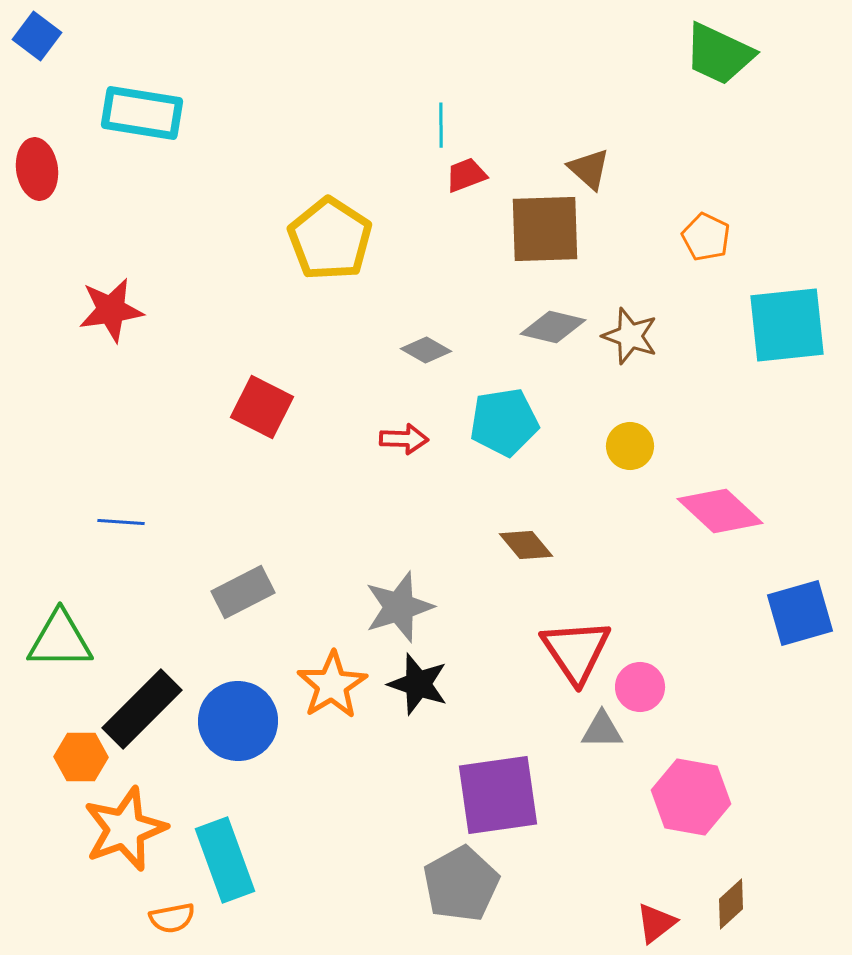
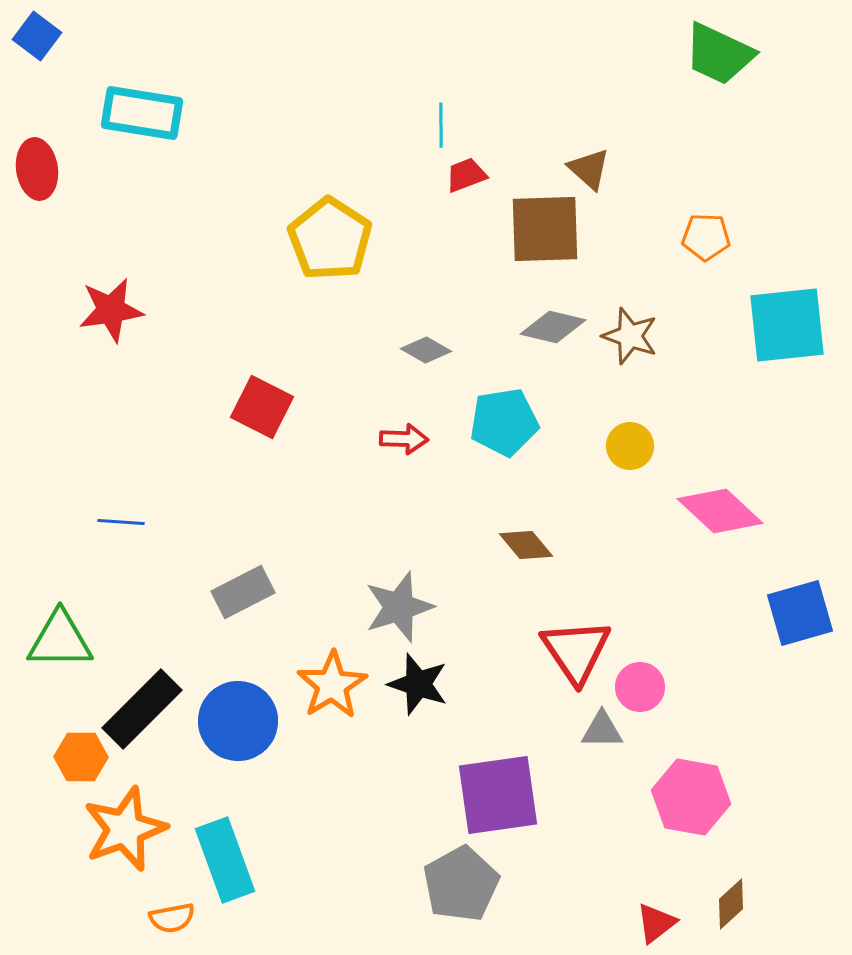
orange pentagon at (706, 237): rotated 24 degrees counterclockwise
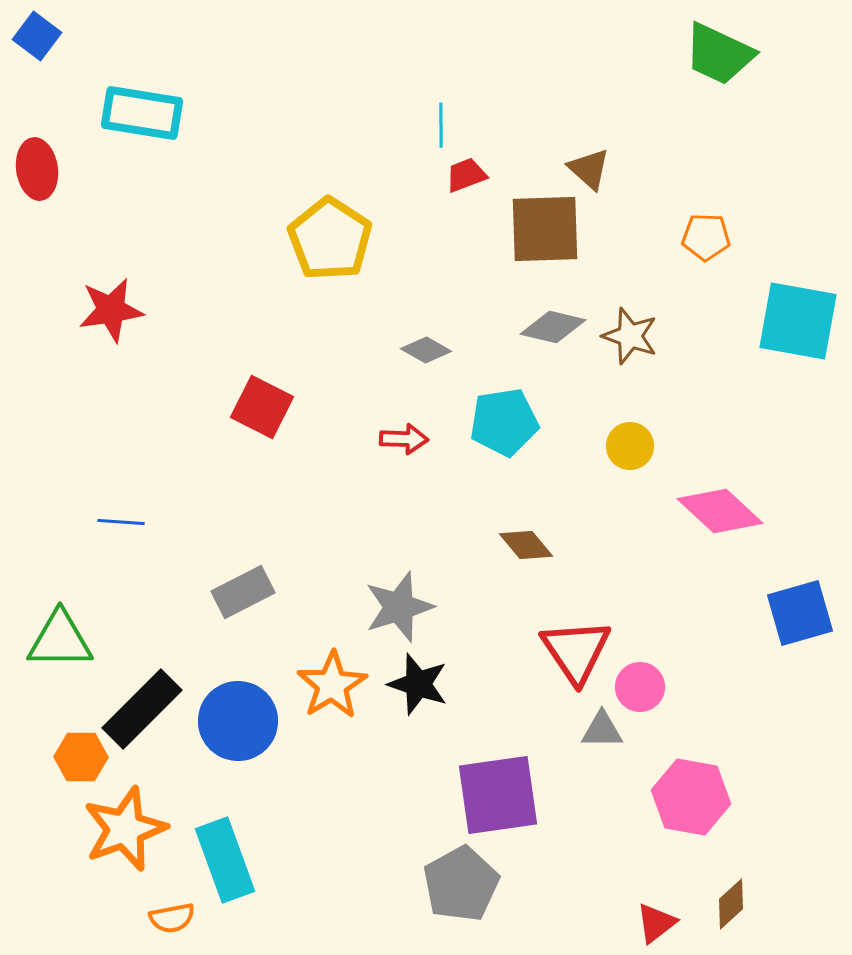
cyan square at (787, 325): moved 11 px right, 4 px up; rotated 16 degrees clockwise
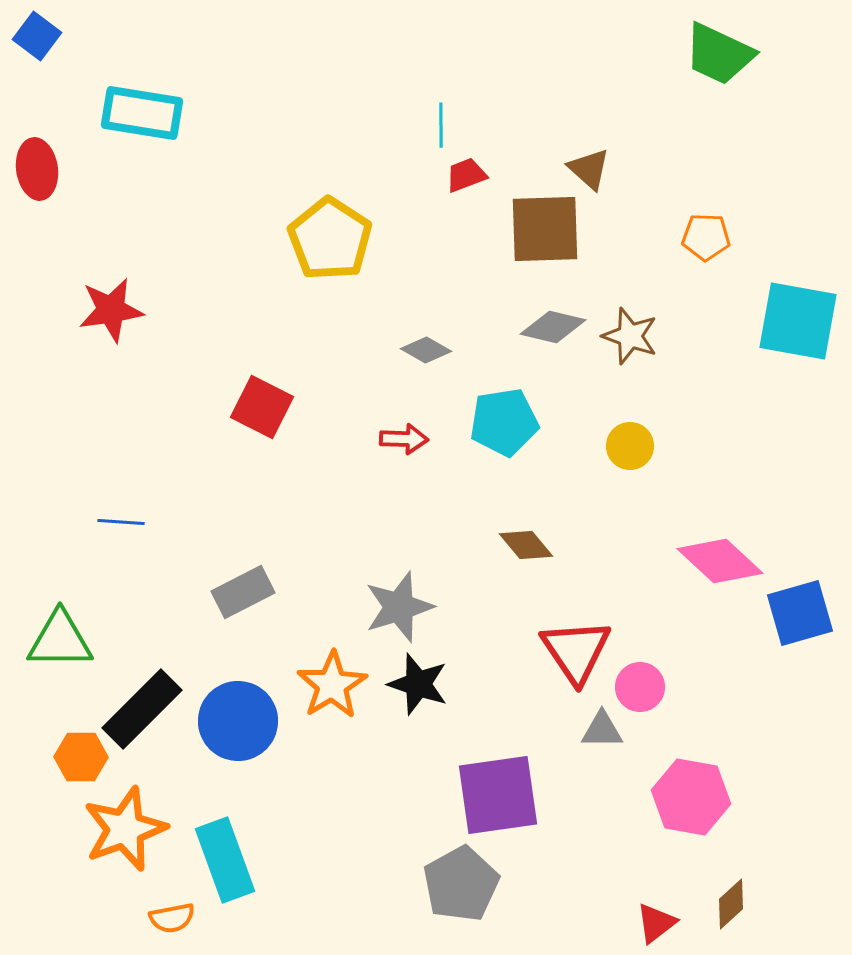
pink diamond at (720, 511): moved 50 px down
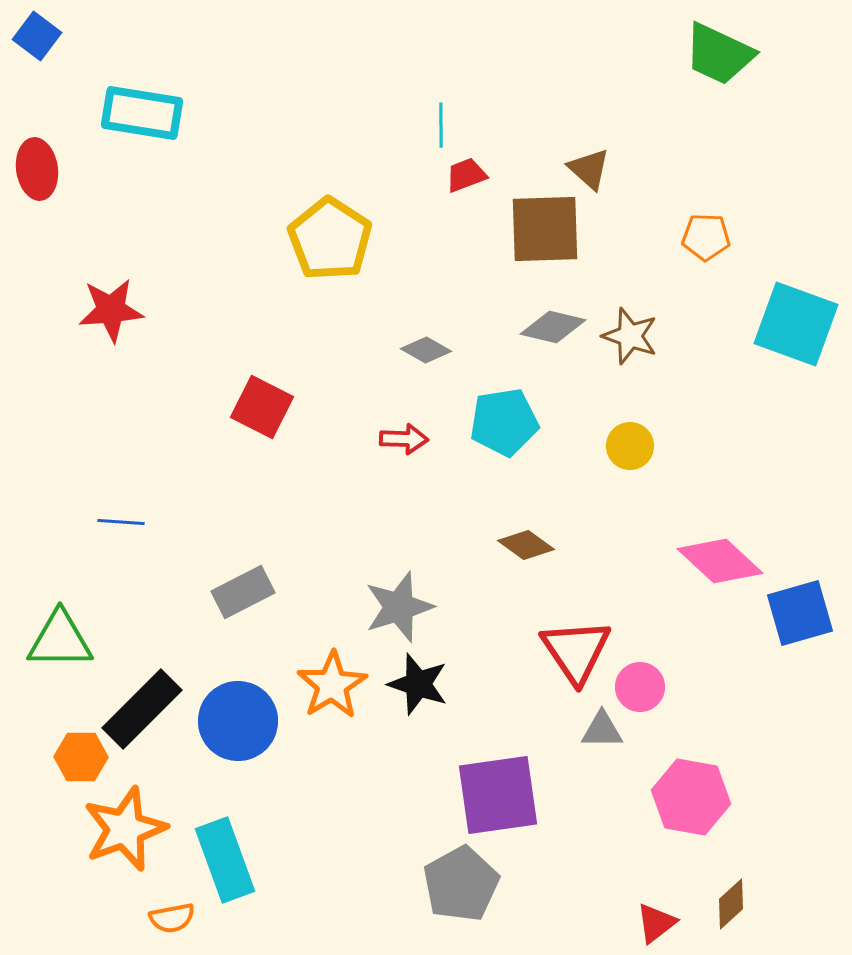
red star at (111, 310): rotated 4 degrees clockwise
cyan square at (798, 321): moved 2 px left, 3 px down; rotated 10 degrees clockwise
brown diamond at (526, 545): rotated 14 degrees counterclockwise
